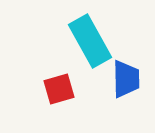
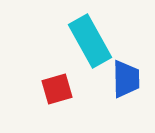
red square: moved 2 px left
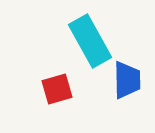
blue trapezoid: moved 1 px right, 1 px down
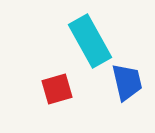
blue trapezoid: moved 2 px down; rotated 12 degrees counterclockwise
